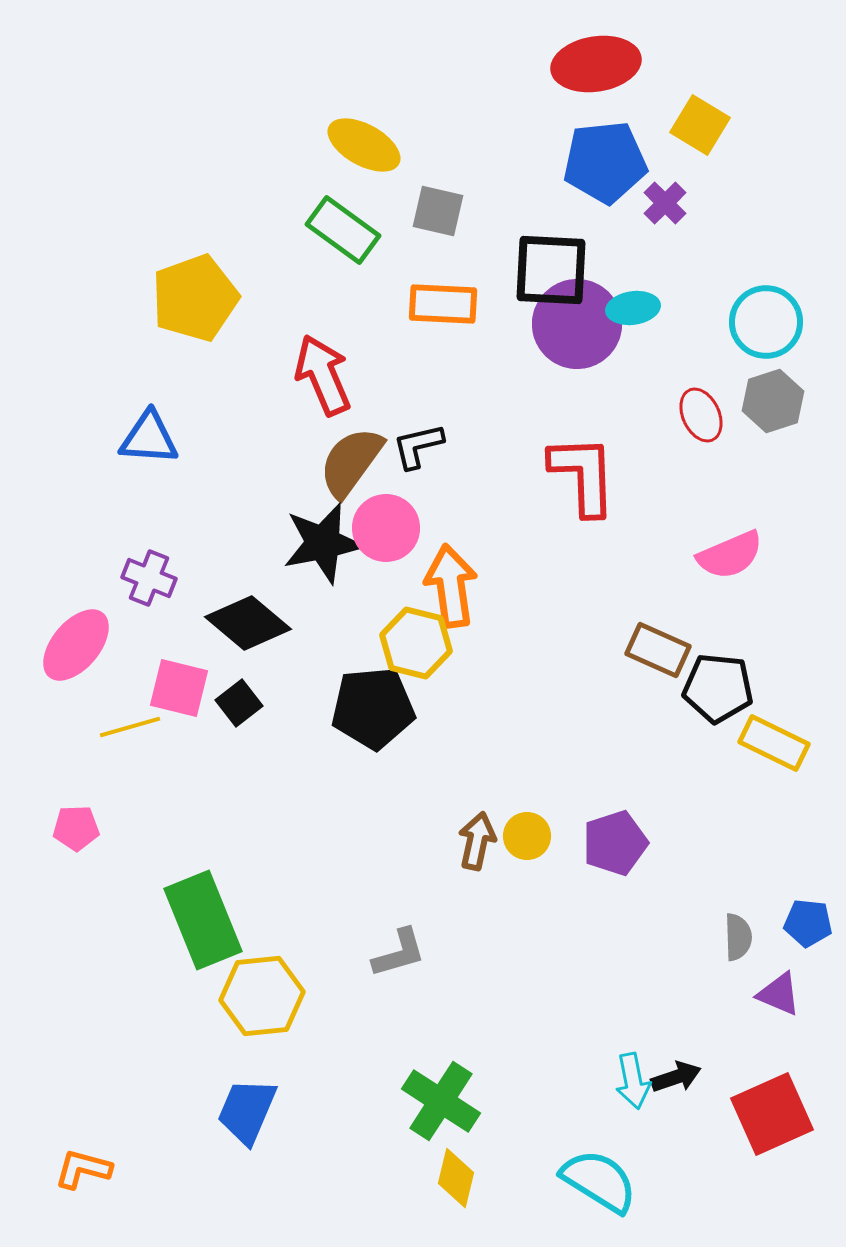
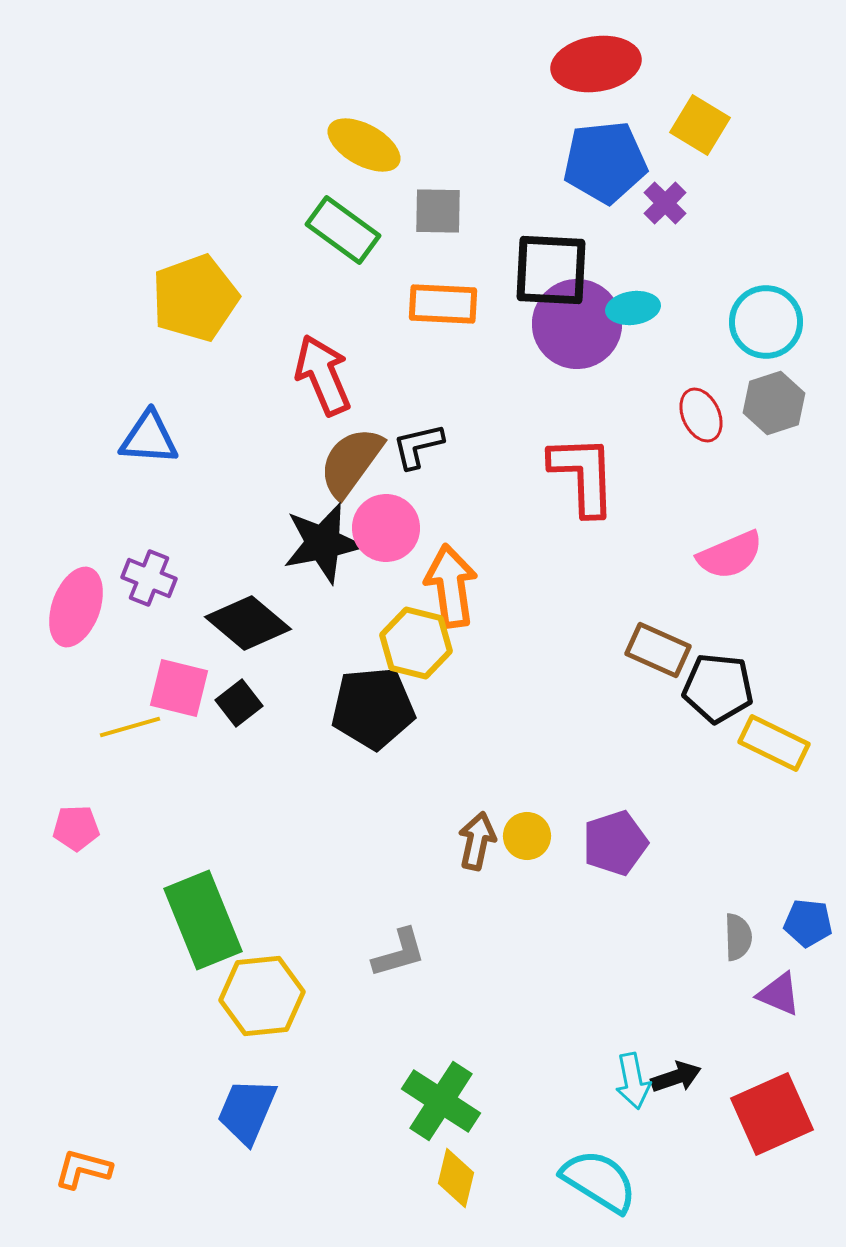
gray square at (438, 211): rotated 12 degrees counterclockwise
gray hexagon at (773, 401): moved 1 px right, 2 px down
pink ellipse at (76, 645): moved 38 px up; rotated 20 degrees counterclockwise
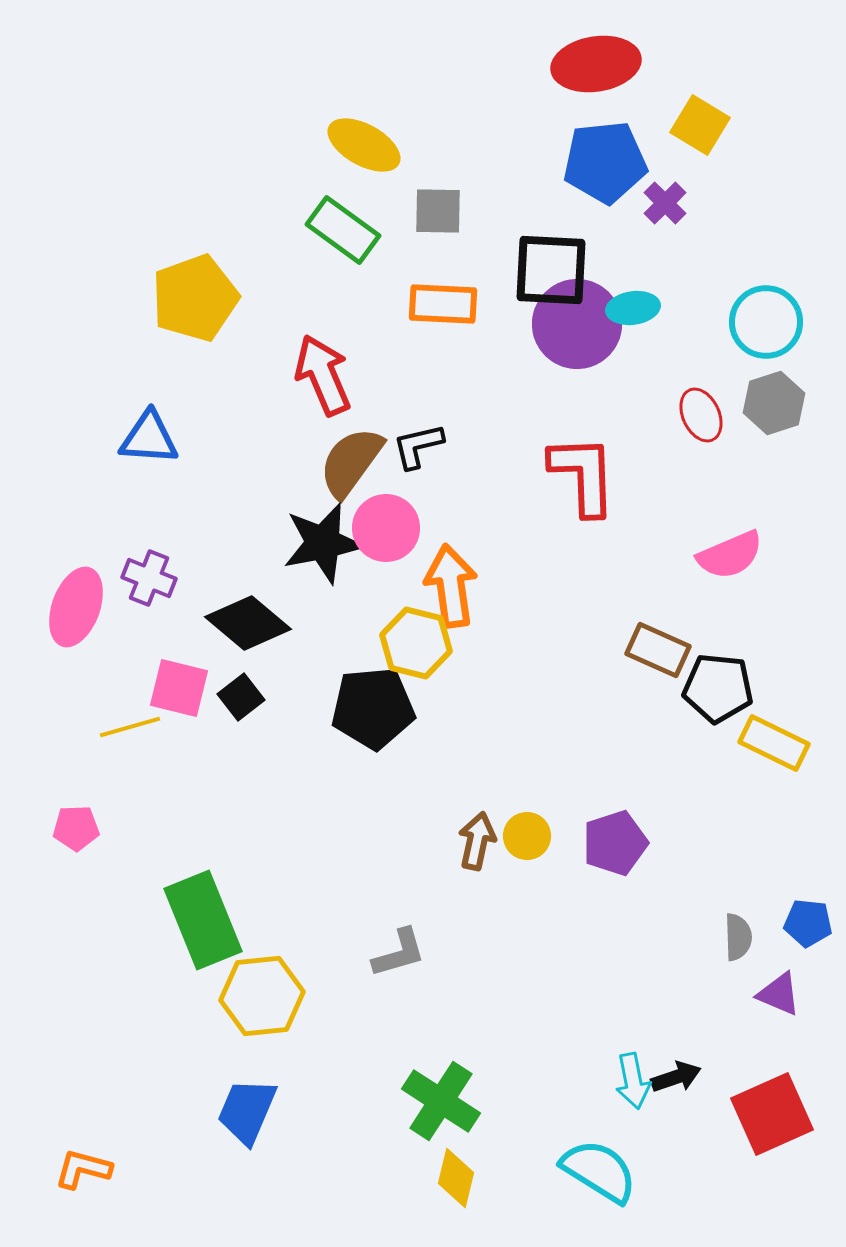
black square at (239, 703): moved 2 px right, 6 px up
cyan semicircle at (599, 1181): moved 10 px up
